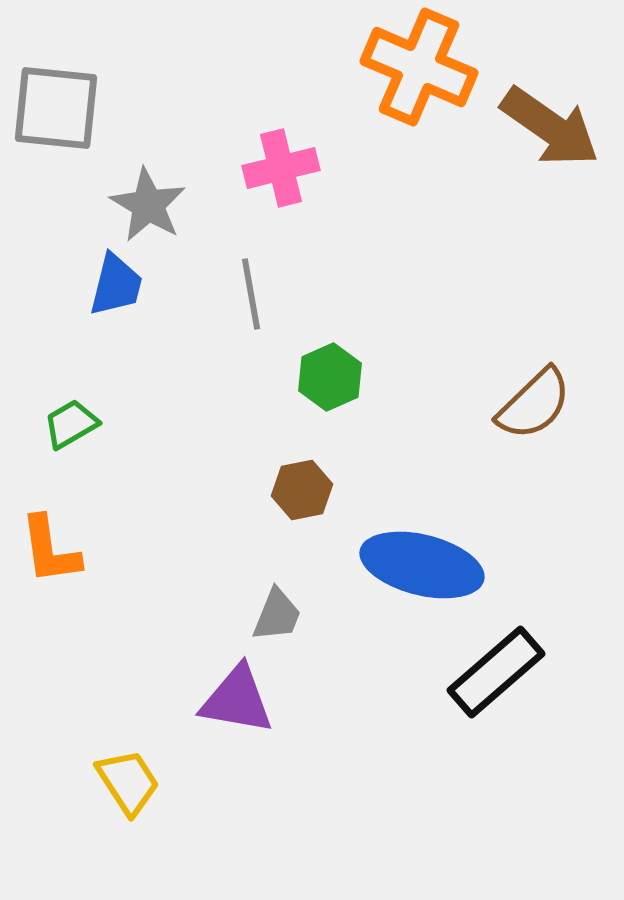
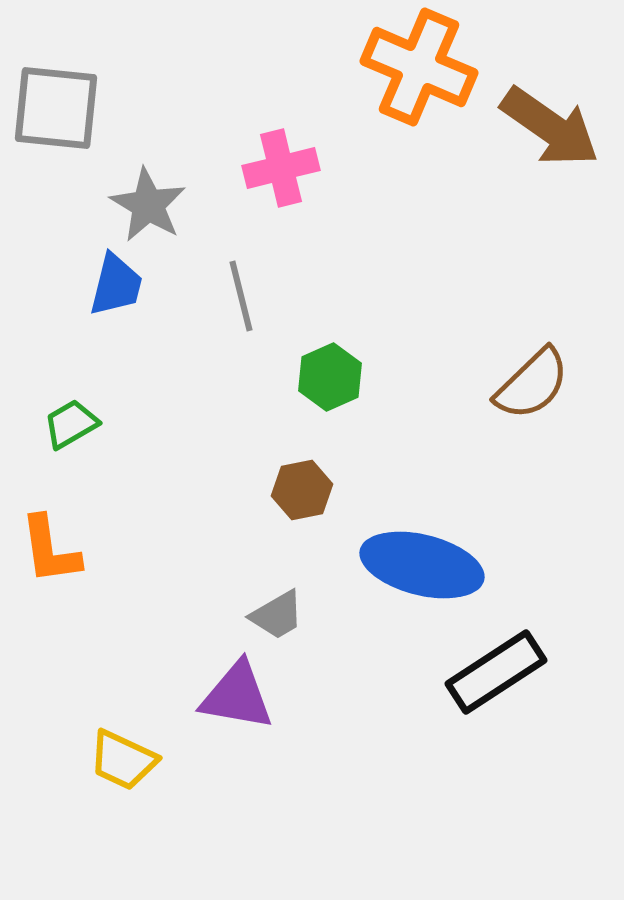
gray line: moved 10 px left, 2 px down; rotated 4 degrees counterclockwise
brown semicircle: moved 2 px left, 20 px up
gray trapezoid: rotated 38 degrees clockwise
black rectangle: rotated 8 degrees clockwise
purple triangle: moved 4 px up
yellow trapezoid: moved 5 px left, 22 px up; rotated 148 degrees clockwise
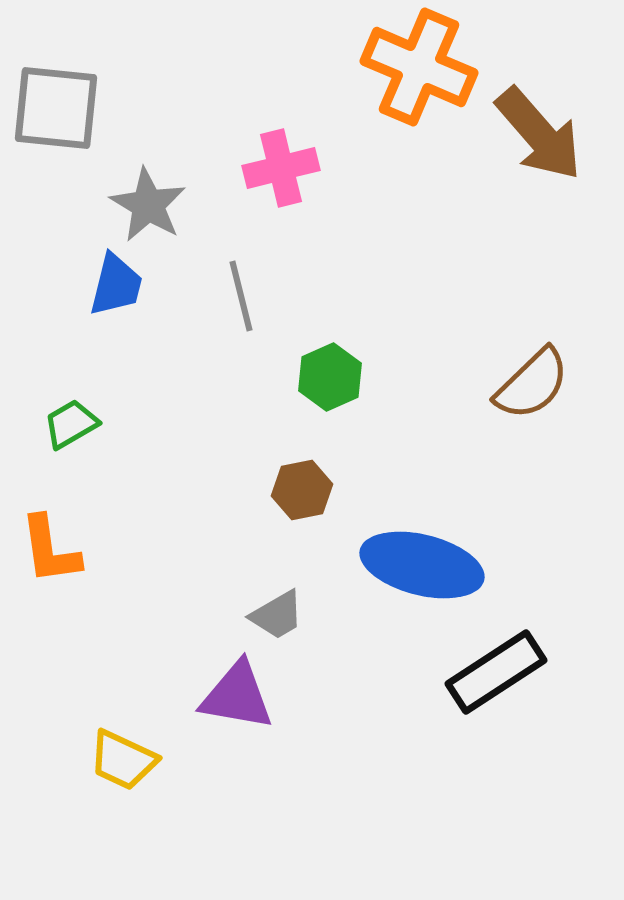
brown arrow: moved 11 px left, 7 px down; rotated 14 degrees clockwise
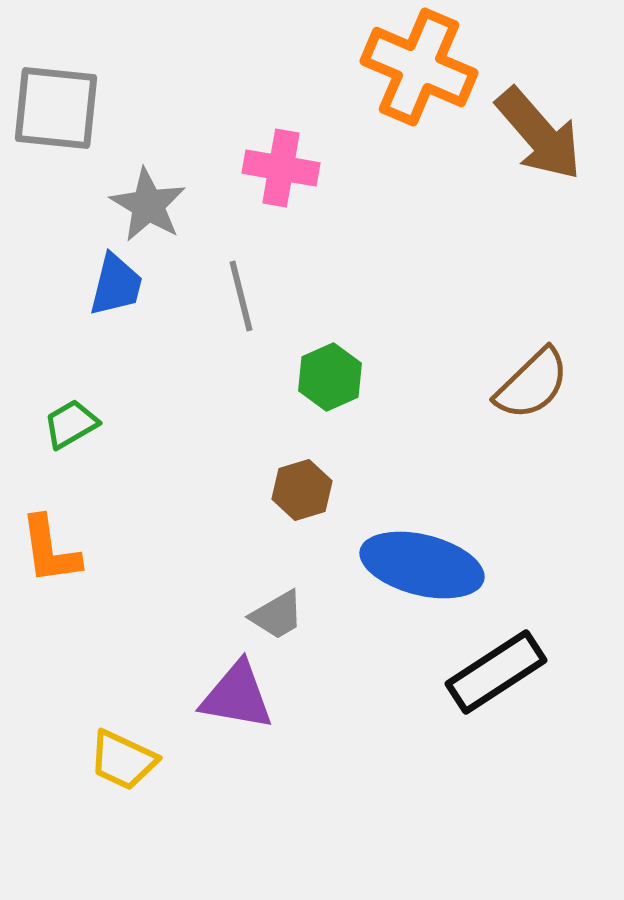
pink cross: rotated 24 degrees clockwise
brown hexagon: rotated 6 degrees counterclockwise
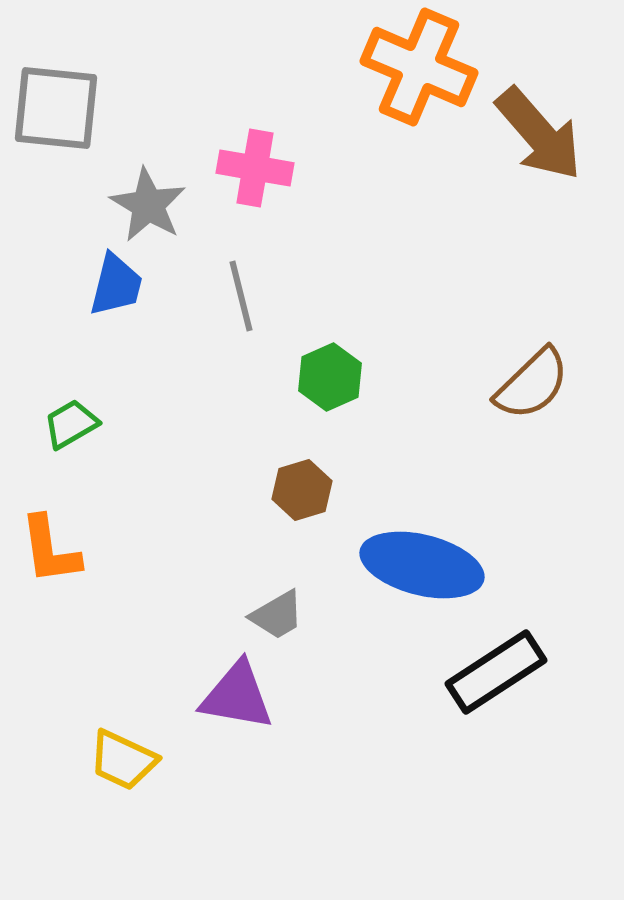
pink cross: moved 26 px left
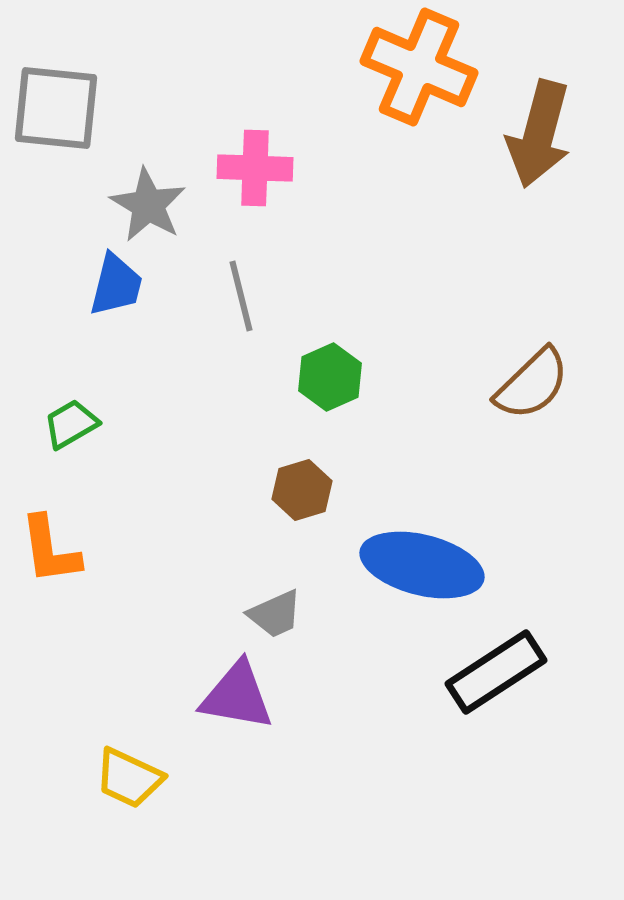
brown arrow: rotated 56 degrees clockwise
pink cross: rotated 8 degrees counterclockwise
gray trapezoid: moved 2 px left, 1 px up; rotated 6 degrees clockwise
yellow trapezoid: moved 6 px right, 18 px down
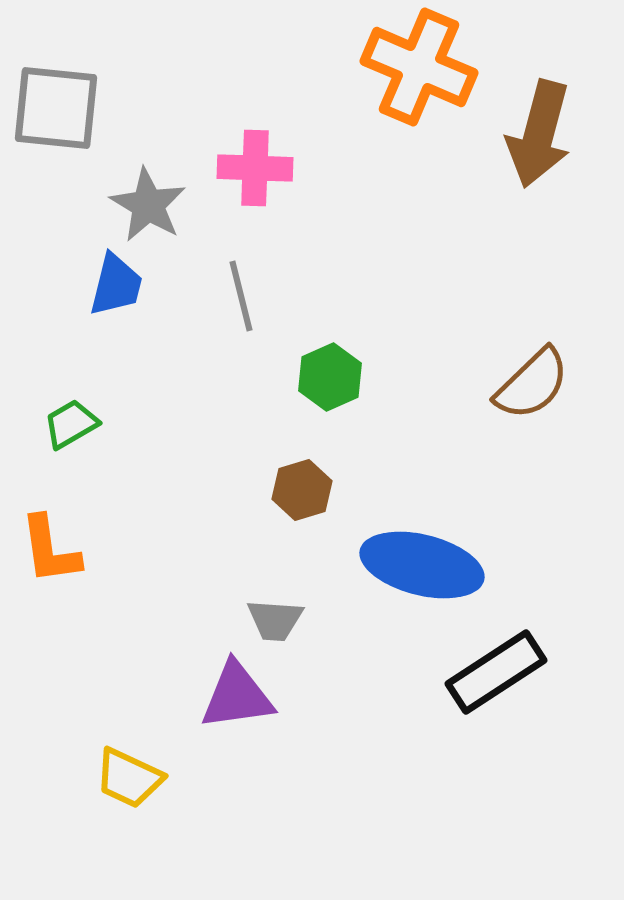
gray trapezoid: moved 6 px down; rotated 28 degrees clockwise
purple triangle: rotated 18 degrees counterclockwise
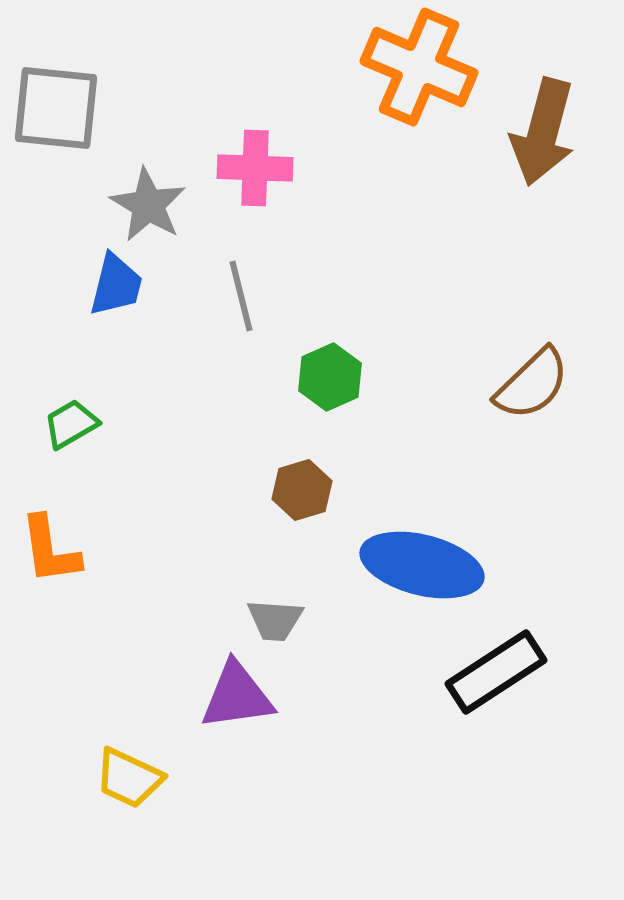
brown arrow: moved 4 px right, 2 px up
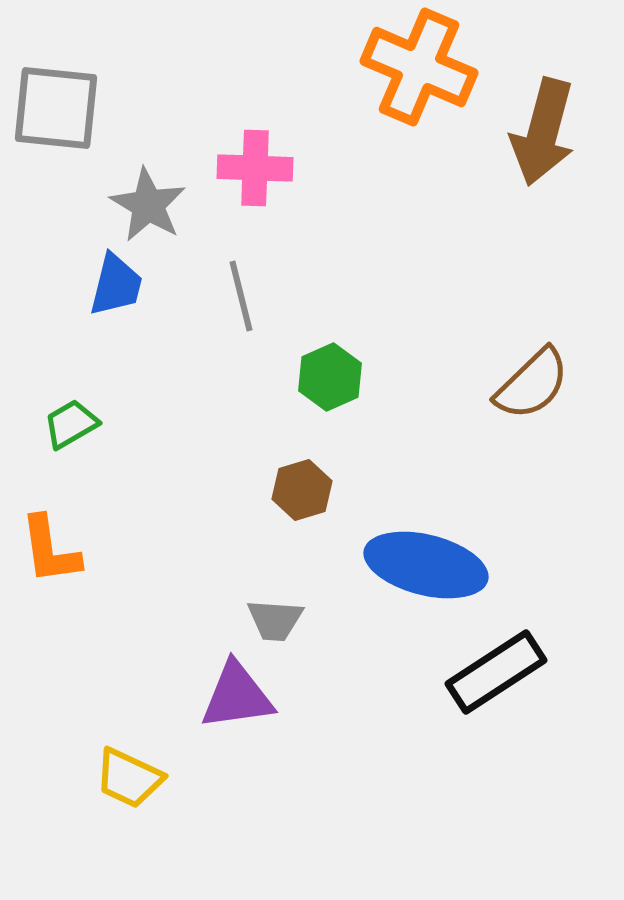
blue ellipse: moved 4 px right
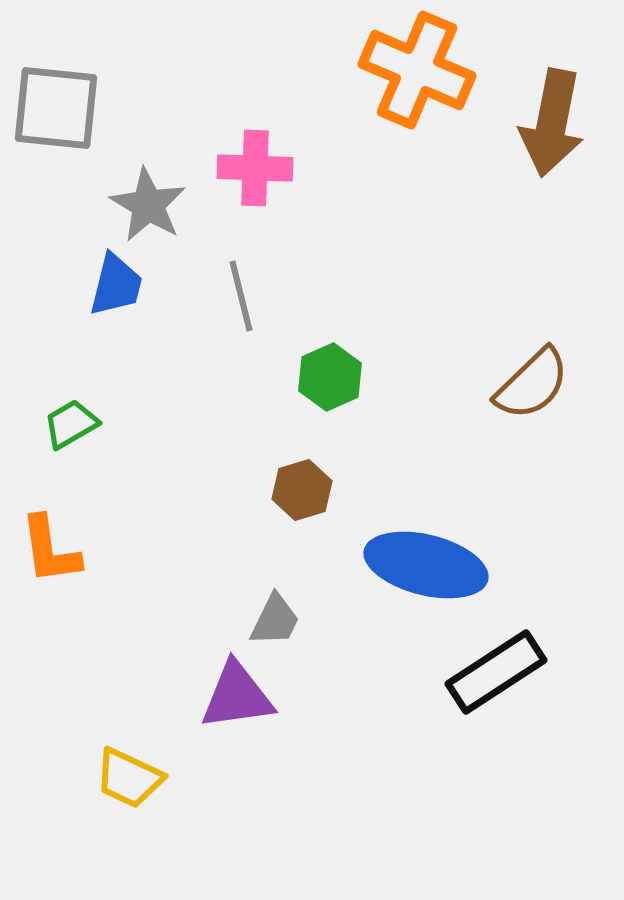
orange cross: moved 2 px left, 3 px down
brown arrow: moved 9 px right, 9 px up; rotated 4 degrees counterclockwise
gray trapezoid: rotated 68 degrees counterclockwise
